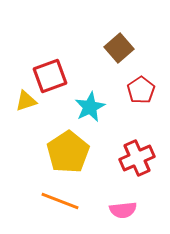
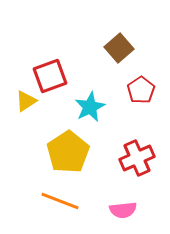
yellow triangle: rotated 15 degrees counterclockwise
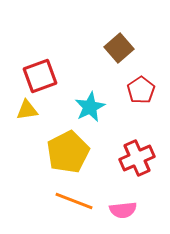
red square: moved 10 px left
yellow triangle: moved 1 px right, 9 px down; rotated 25 degrees clockwise
yellow pentagon: rotated 6 degrees clockwise
orange line: moved 14 px right
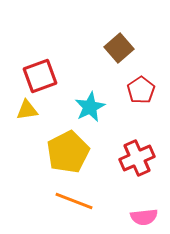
pink semicircle: moved 21 px right, 7 px down
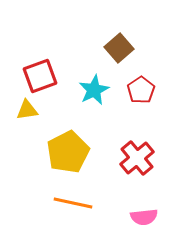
cyan star: moved 4 px right, 17 px up
red cross: rotated 16 degrees counterclockwise
orange line: moved 1 px left, 2 px down; rotated 9 degrees counterclockwise
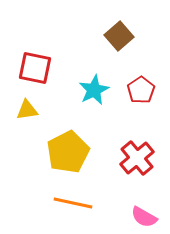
brown square: moved 12 px up
red square: moved 5 px left, 8 px up; rotated 32 degrees clockwise
pink semicircle: rotated 36 degrees clockwise
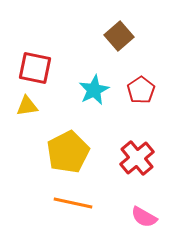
yellow triangle: moved 4 px up
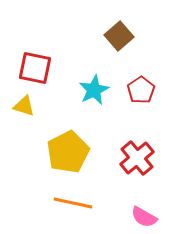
yellow triangle: moved 3 px left; rotated 25 degrees clockwise
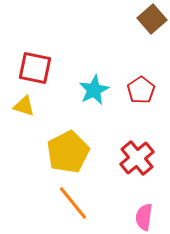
brown square: moved 33 px right, 17 px up
orange line: rotated 39 degrees clockwise
pink semicircle: rotated 68 degrees clockwise
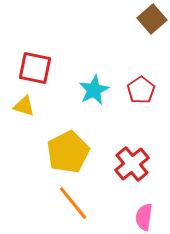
red cross: moved 5 px left, 6 px down
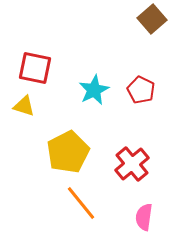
red pentagon: rotated 12 degrees counterclockwise
orange line: moved 8 px right
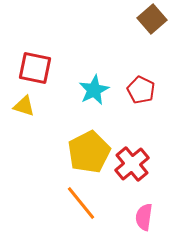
yellow pentagon: moved 21 px right
